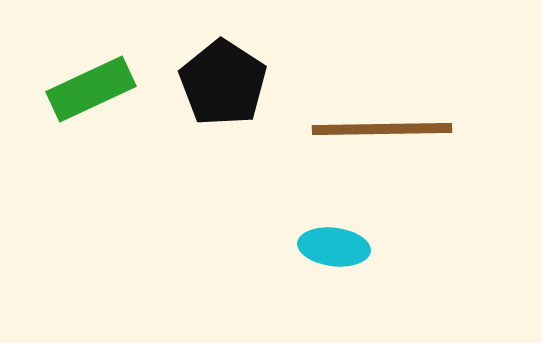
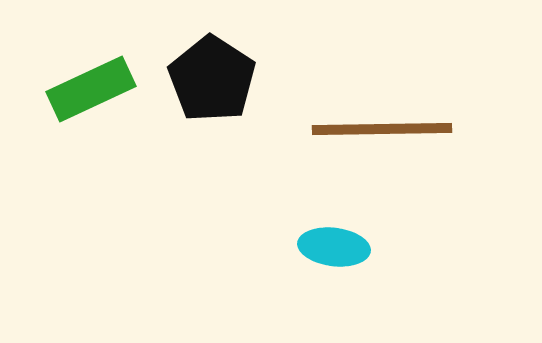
black pentagon: moved 11 px left, 4 px up
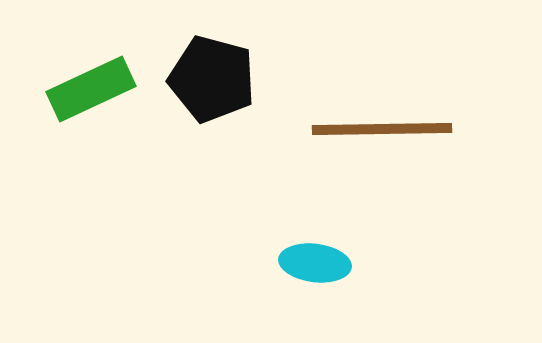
black pentagon: rotated 18 degrees counterclockwise
cyan ellipse: moved 19 px left, 16 px down
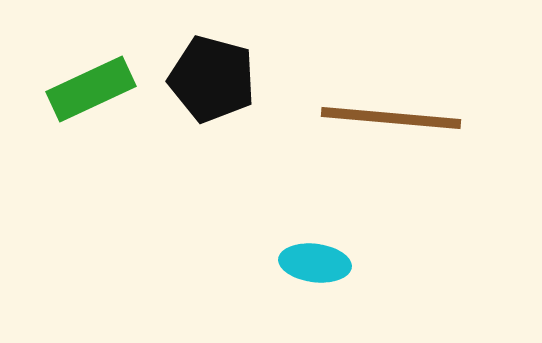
brown line: moved 9 px right, 11 px up; rotated 6 degrees clockwise
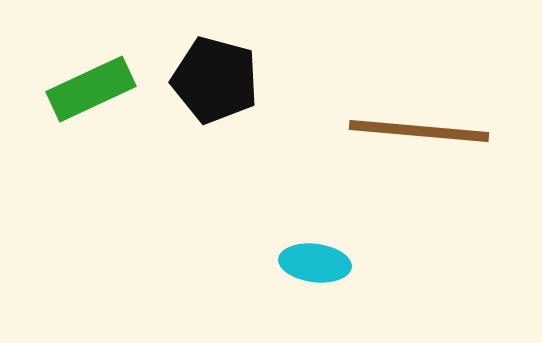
black pentagon: moved 3 px right, 1 px down
brown line: moved 28 px right, 13 px down
